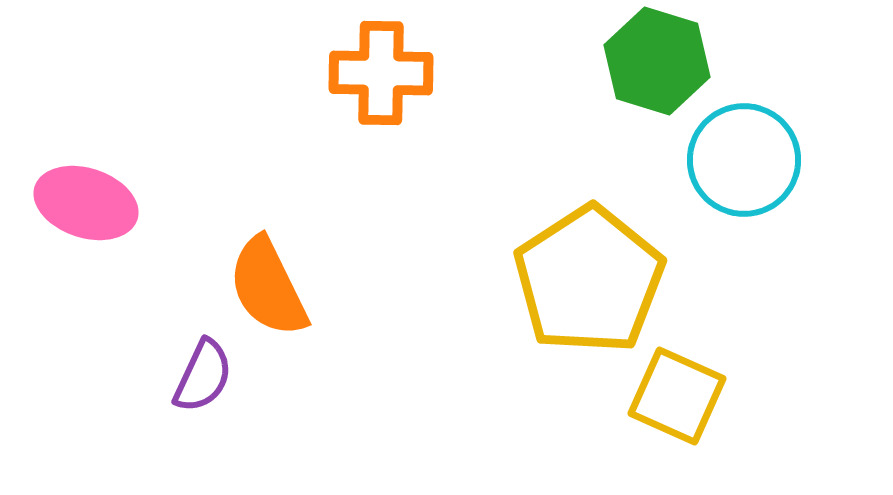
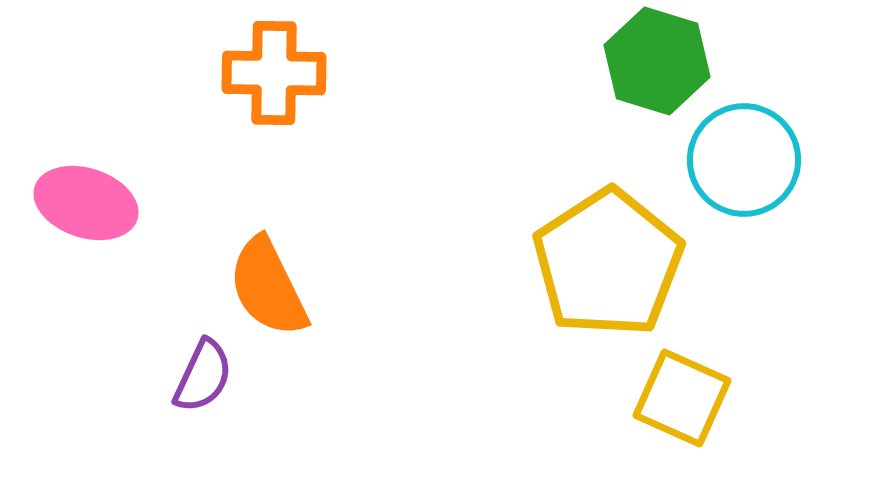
orange cross: moved 107 px left
yellow pentagon: moved 19 px right, 17 px up
yellow square: moved 5 px right, 2 px down
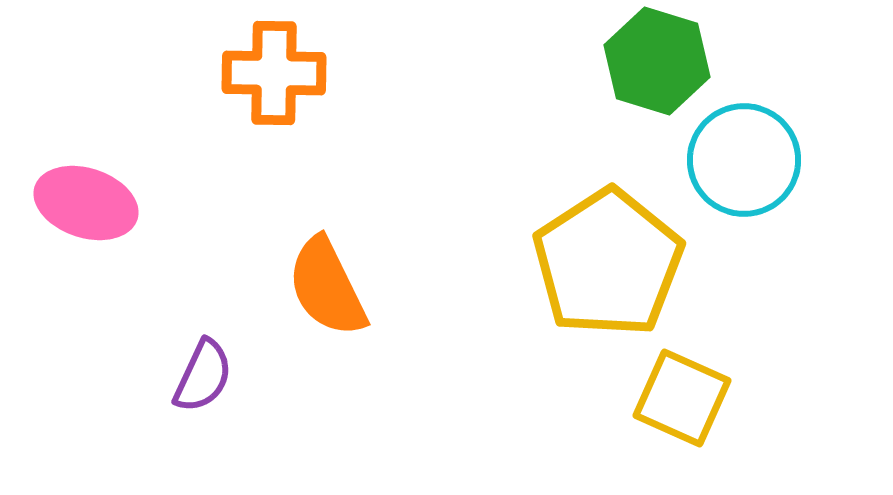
orange semicircle: moved 59 px right
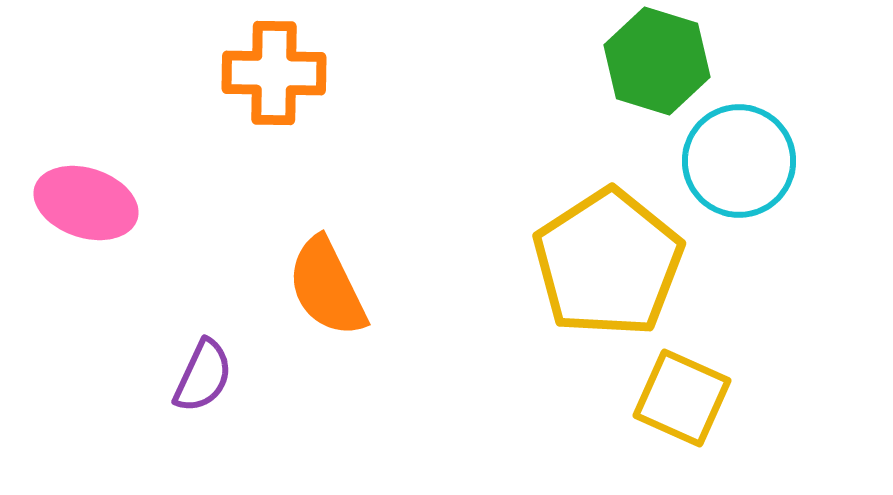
cyan circle: moved 5 px left, 1 px down
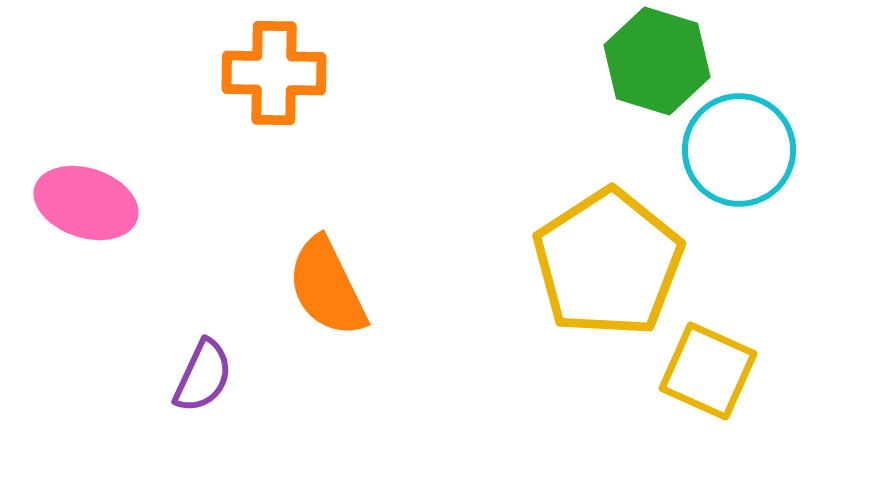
cyan circle: moved 11 px up
yellow square: moved 26 px right, 27 px up
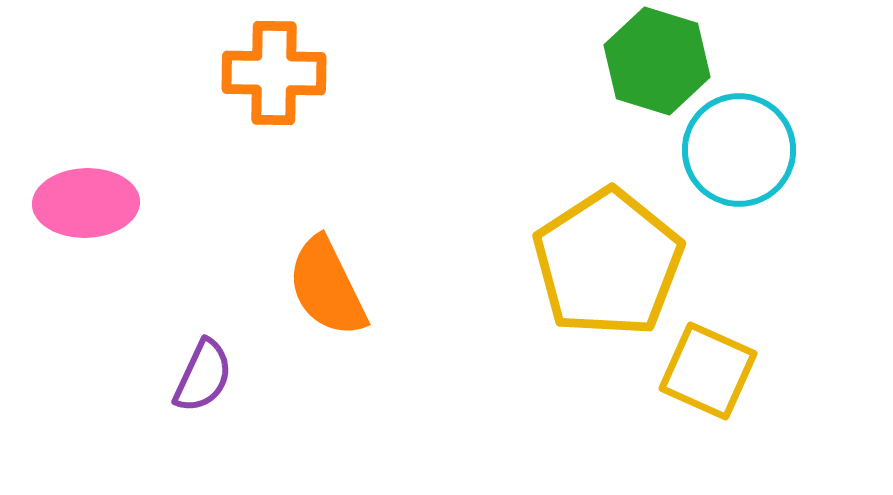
pink ellipse: rotated 20 degrees counterclockwise
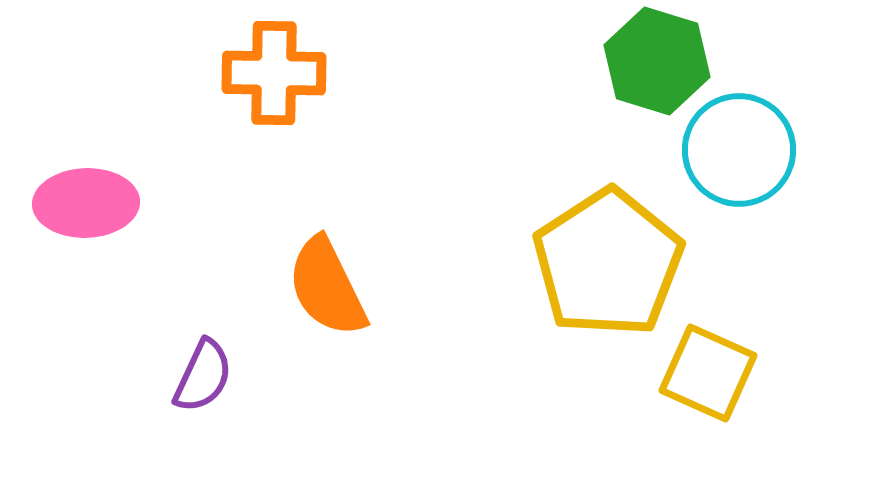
yellow square: moved 2 px down
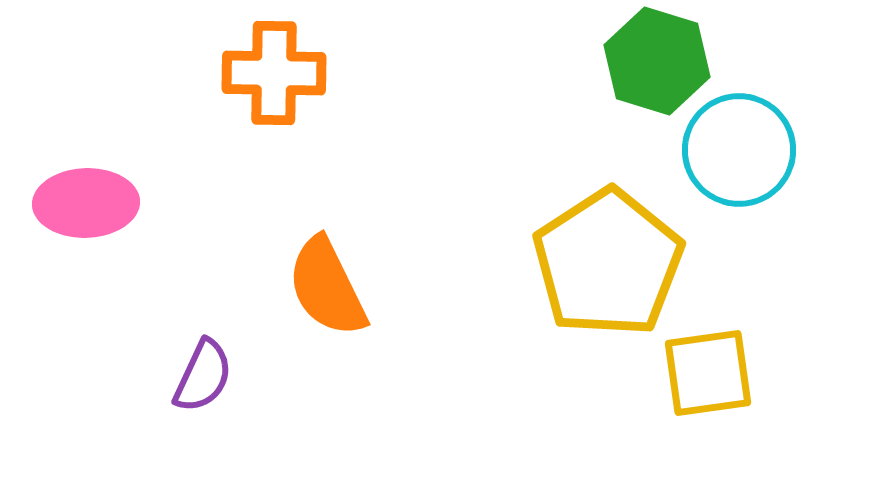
yellow square: rotated 32 degrees counterclockwise
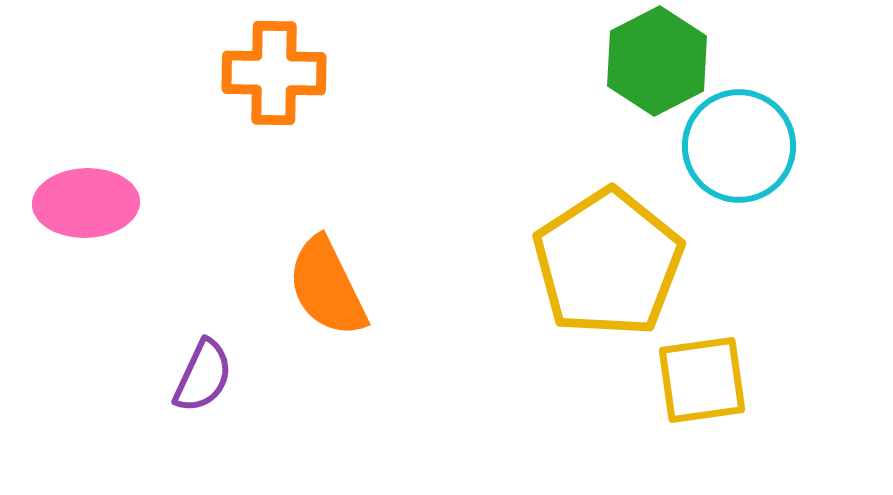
green hexagon: rotated 16 degrees clockwise
cyan circle: moved 4 px up
yellow square: moved 6 px left, 7 px down
